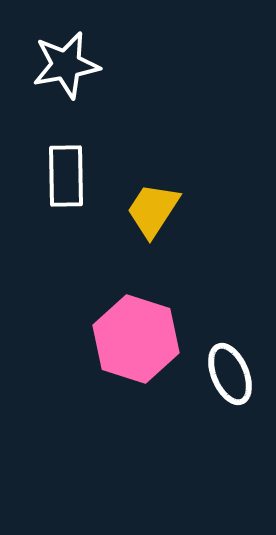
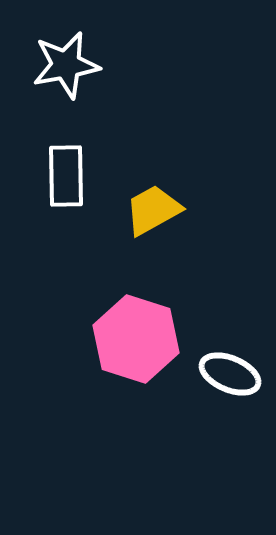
yellow trapezoid: rotated 28 degrees clockwise
white ellipse: rotated 44 degrees counterclockwise
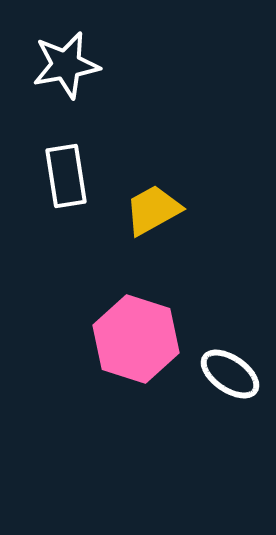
white rectangle: rotated 8 degrees counterclockwise
white ellipse: rotated 12 degrees clockwise
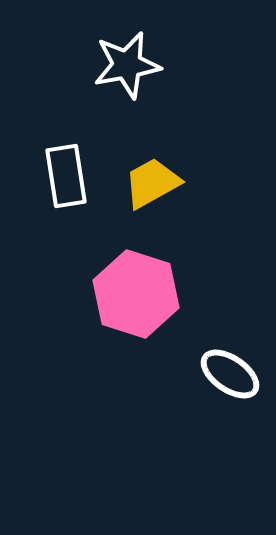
white star: moved 61 px right
yellow trapezoid: moved 1 px left, 27 px up
pink hexagon: moved 45 px up
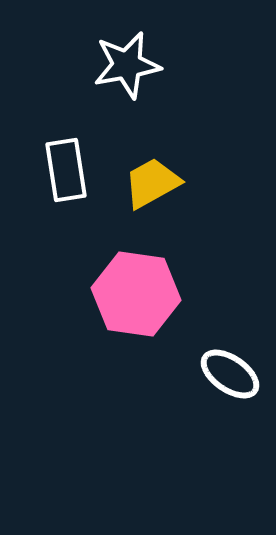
white rectangle: moved 6 px up
pink hexagon: rotated 10 degrees counterclockwise
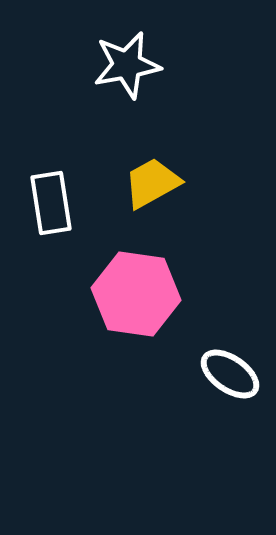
white rectangle: moved 15 px left, 33 px down
